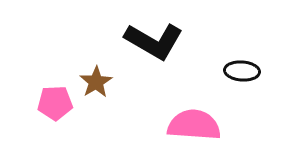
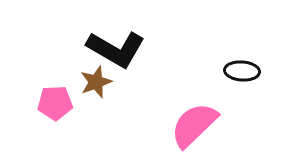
black L-shape: moved 38 px left, 8 px down
brown star: rotated 12 degrees clockwise
pink semicircle: rotated 48 degrees counterclockwise
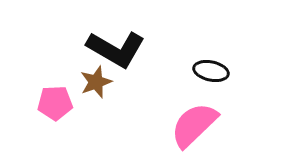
black ellipse: moved 31 px left; rotated 8 degrees clockwise
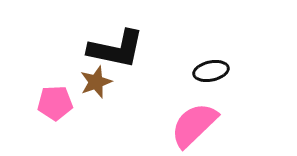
black L-shape: rotated 18 degrees counterclockwise
black ellipse: rotated 24 degrees counterclockwise
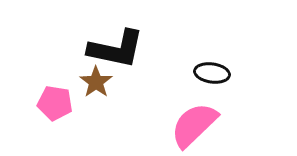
black ellipse: moved 1 px right, 2 px down; rotated 20 degrees clockwise
brown star: rotated 16 degrees counterclockwise
pink pentagon: rotated 12 degrees clockwise
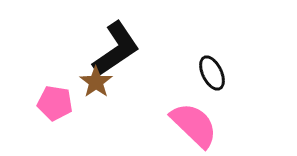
black L-shape: rotated 46 degrees counterclockwise
black ellipse: rotated 56 degrees clockwise
pink semicircle: rotated 88 degrees clockwise
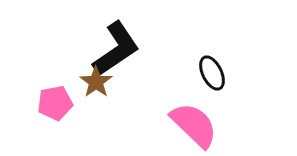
pink pentagon: rotated 20 degrees counterclockwise
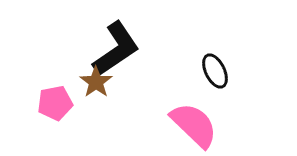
black ellipse: moved 3 px right, 2 px up
